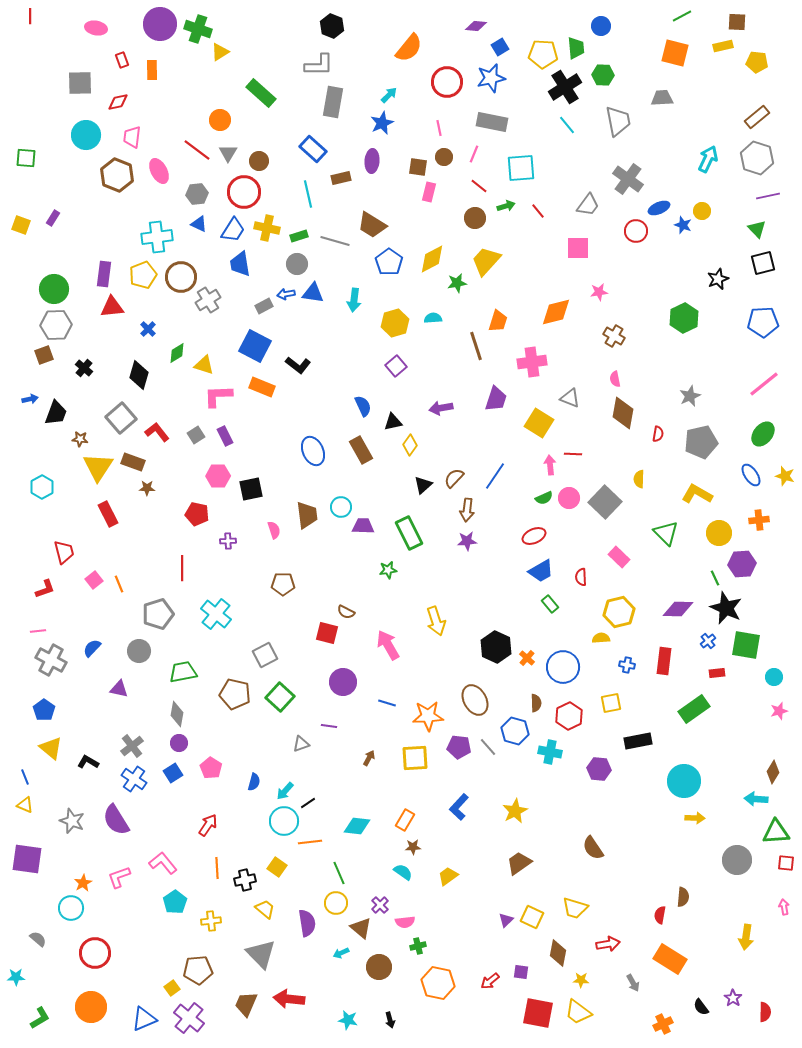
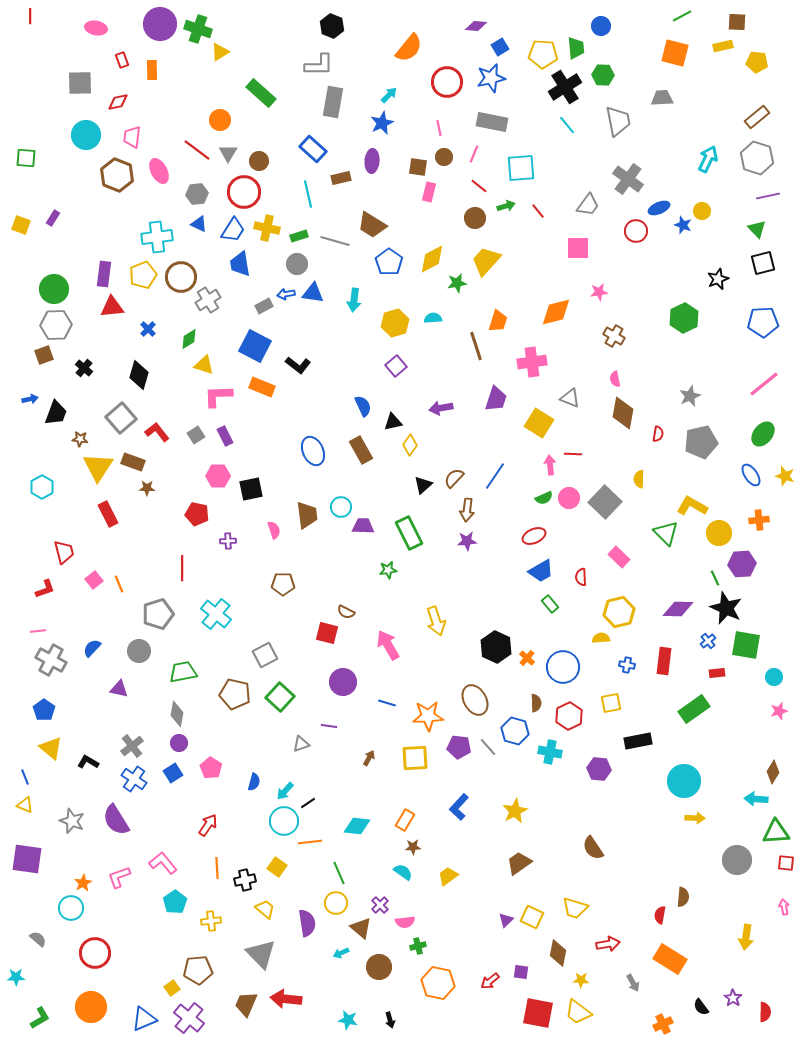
green diamond at (177, 353): moved 12 px right, 14 px up
yellow L-shape at (697, 494): moved 5 px left, 12 px down
red arrow at (289, 999): moved 3 px left
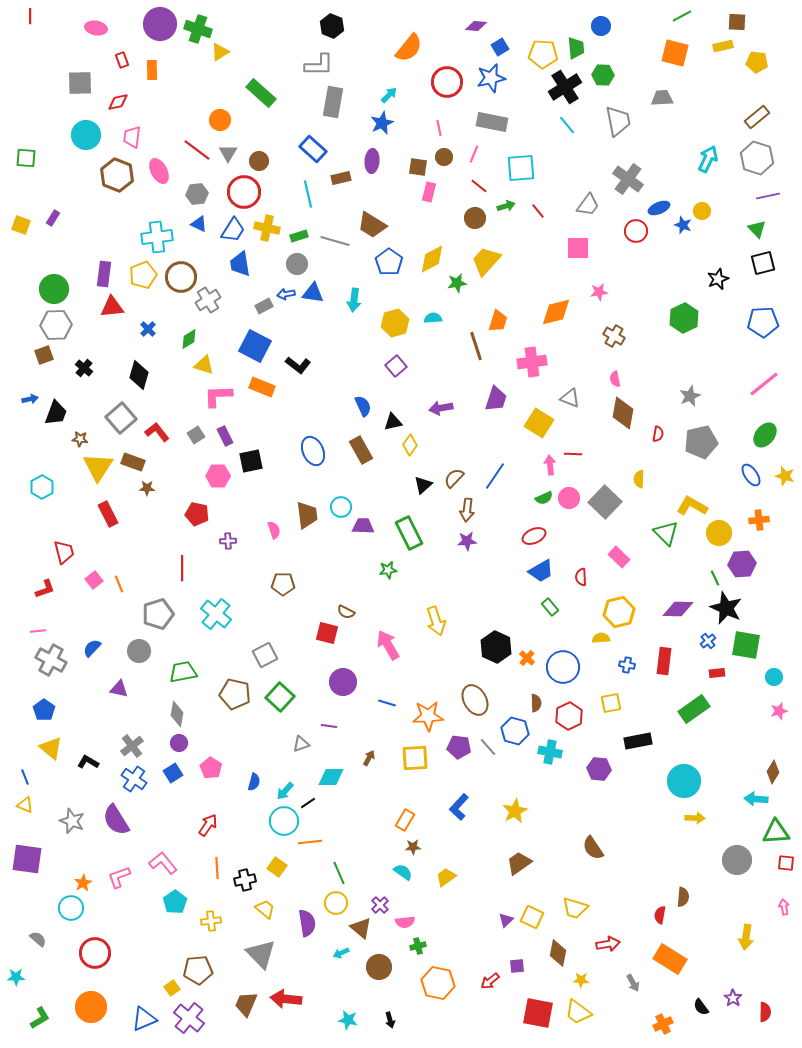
green ellipse at (763, 434): moved 2 px right, 1 px down
black square at (251, 489): moved 28 px up
green rectangle at (550, 604): moved 3 px down
cyan diamond at (357, 826): moved 26 px left, 49 px up; rotated 8 degrees counterclockwise
yellow trapezoid at (448, 876): moved 2 px left, 1 px down
purple square at (521, 972): moved 4 px left, 6 px up; rotated 14 degrees counterclockwise
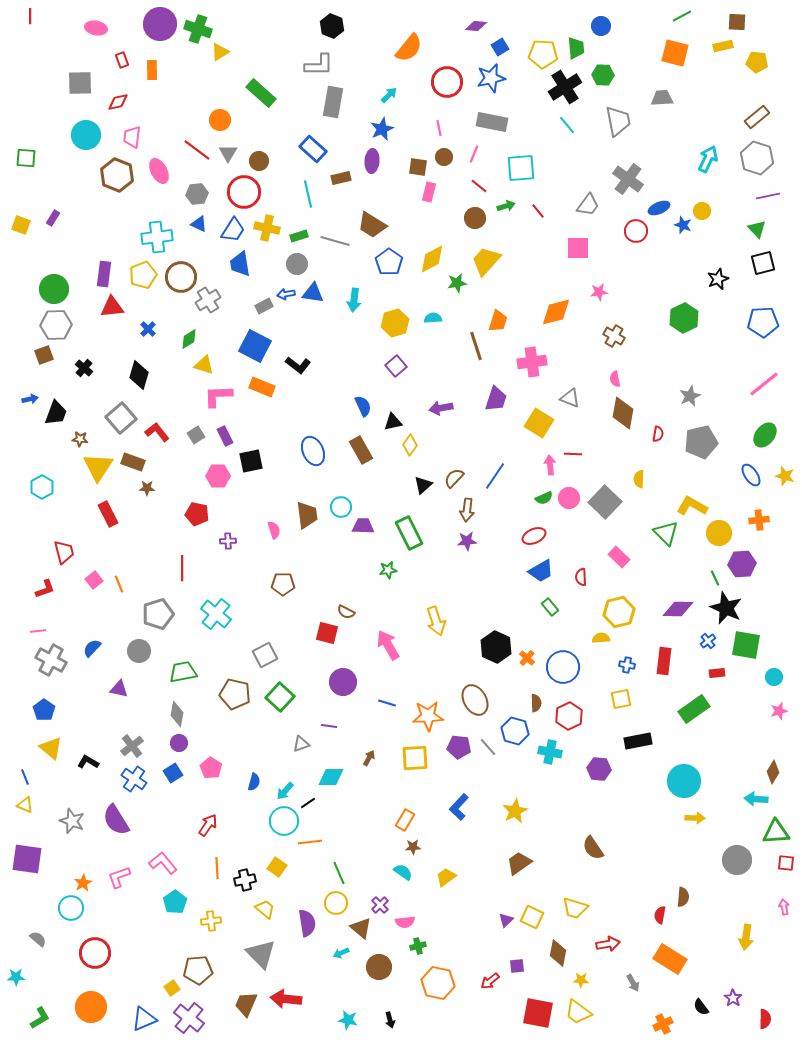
blue star at (382, 123): moved 6 px down
yellow square at (611, 703): moved 10 px right, 4 px up
red semicircle at (765, 1012): moved 7 px down
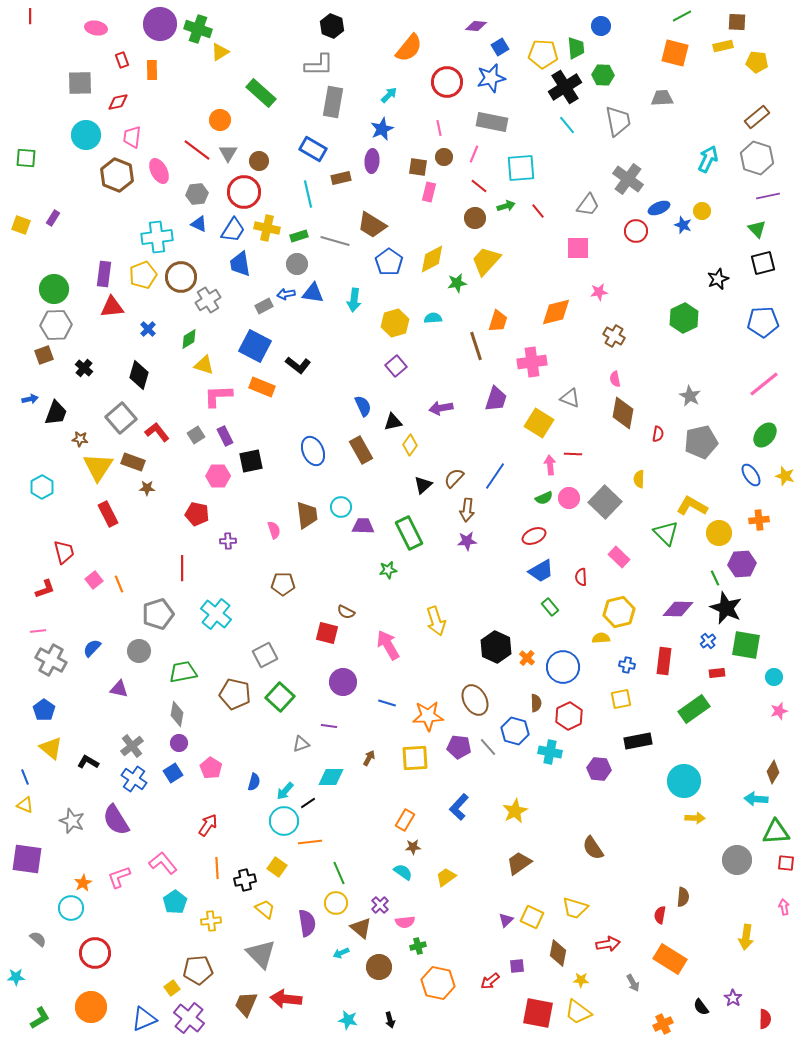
blue rectangle at (313, 149): rotated 12 degrees counterclockwise
gray star at (690, 396): rotated 20 degrees counterclockwise
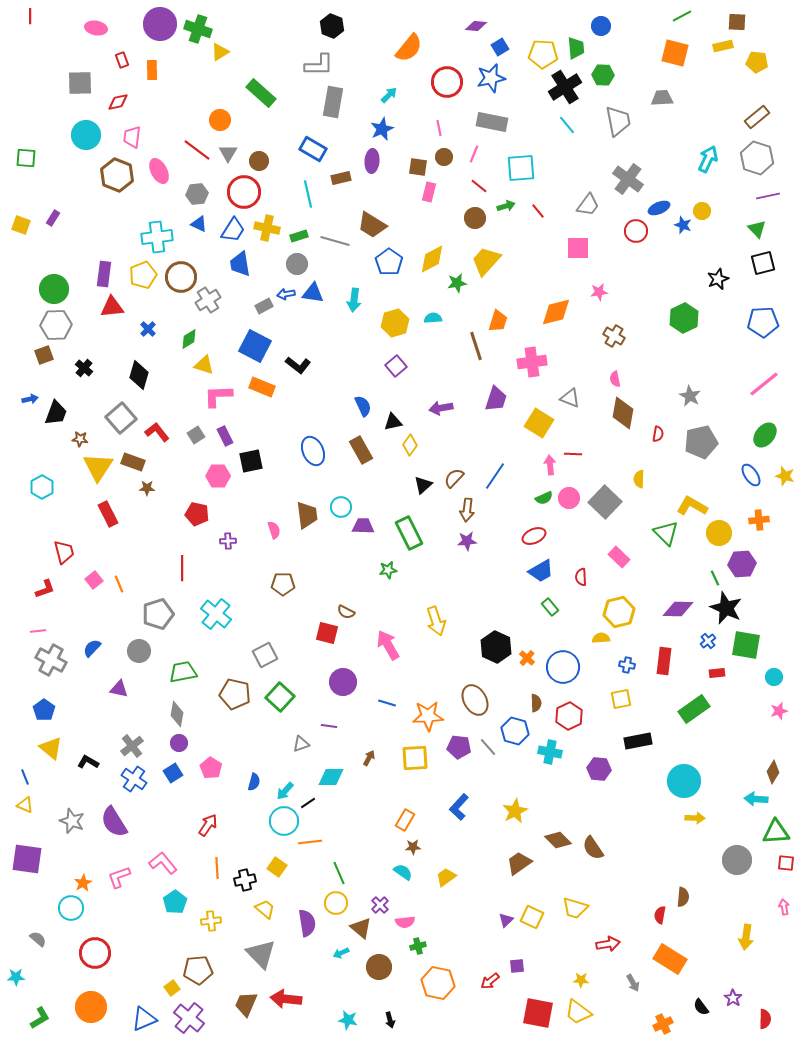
purple semicircle at (116, 820): moved 2 px left, 2 px down
brown diamond at (558, 953): moved 113 px up; rotated 56 degrees counterclockwise
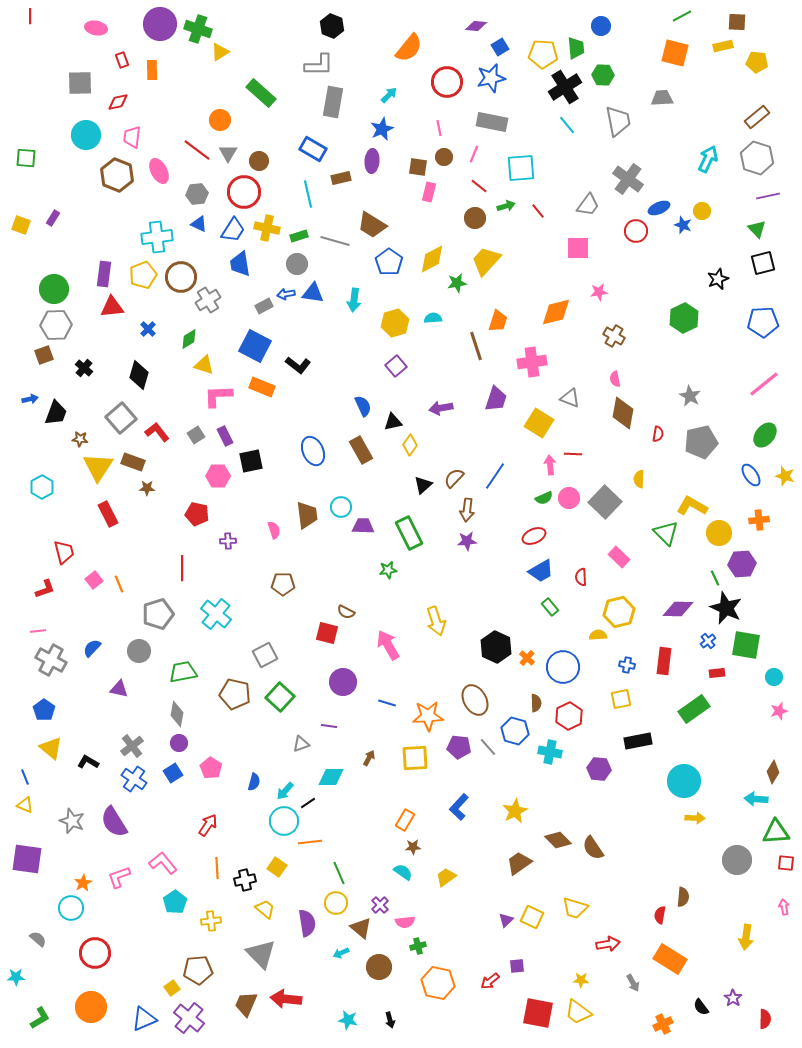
yellow semicircle at (601, 638): moved 3 px left, 3 px up
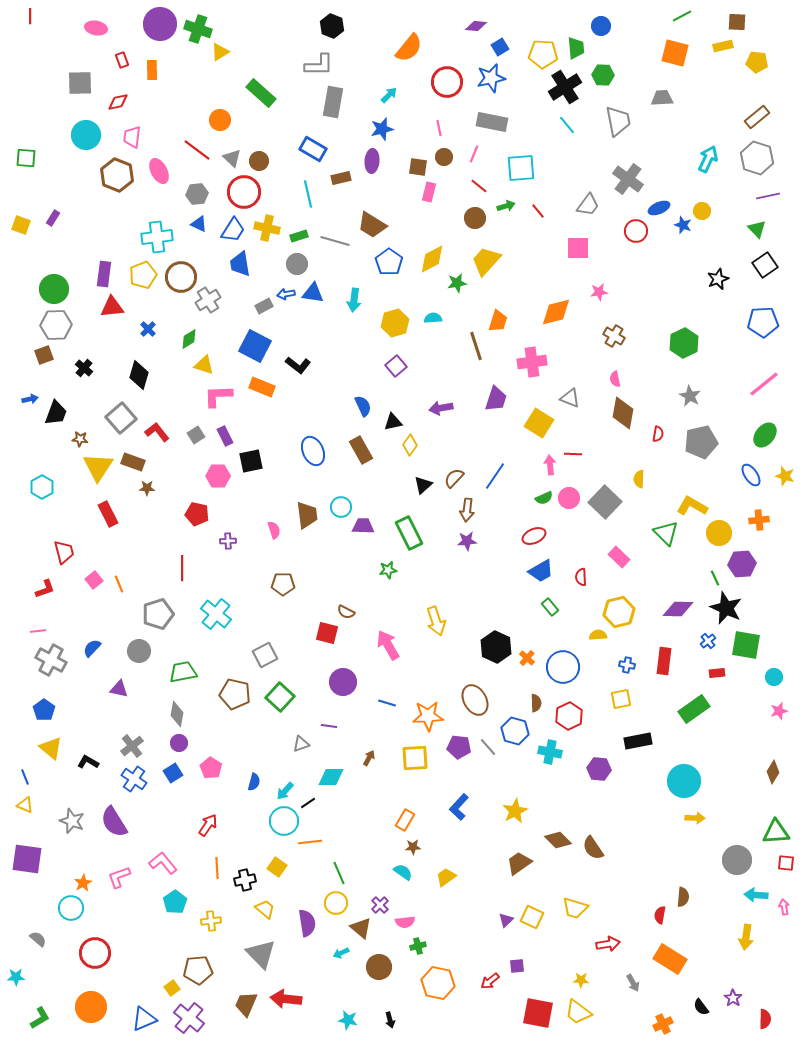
blue star at (382, 129): rotated 10 degrees clockwise
gray triangle at (228, 153): moved 4 px right, 5 px down; rotated 18 degrees counterclockwise
black square at (763, 263): moved 2 px right, 2 px down; rotated 20 degrees counterclockwise
green hexagon at (684, 318): moved 25 px down
cyan arrow at (756, 799): moved 96 px down
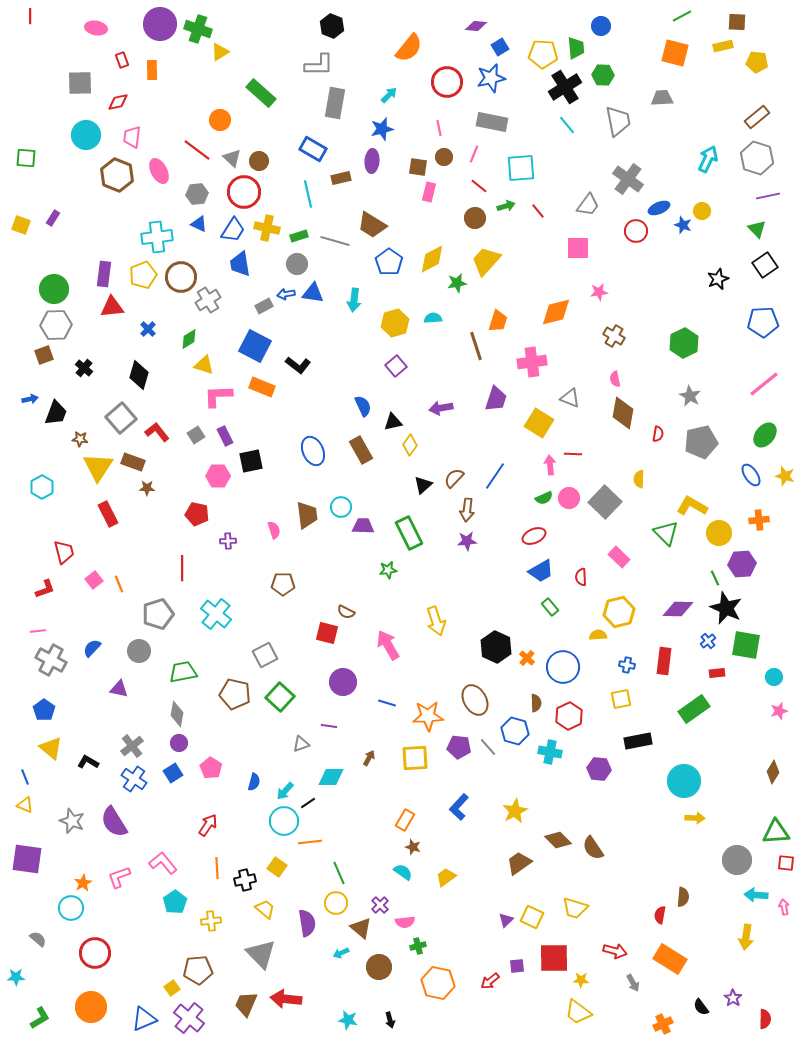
gray rectangle at (333, 102): moved 2 px right, 1 px down
brown star at (413, 847): rotated 21 degrees clockwise
red arrow at (608, 944): moved 7 px right, 7 px down; rotated 25 degrees clockwise
red square at (538, 1013): moved 16 px right, 55 px up; rotated 12 degrees counterclockwise
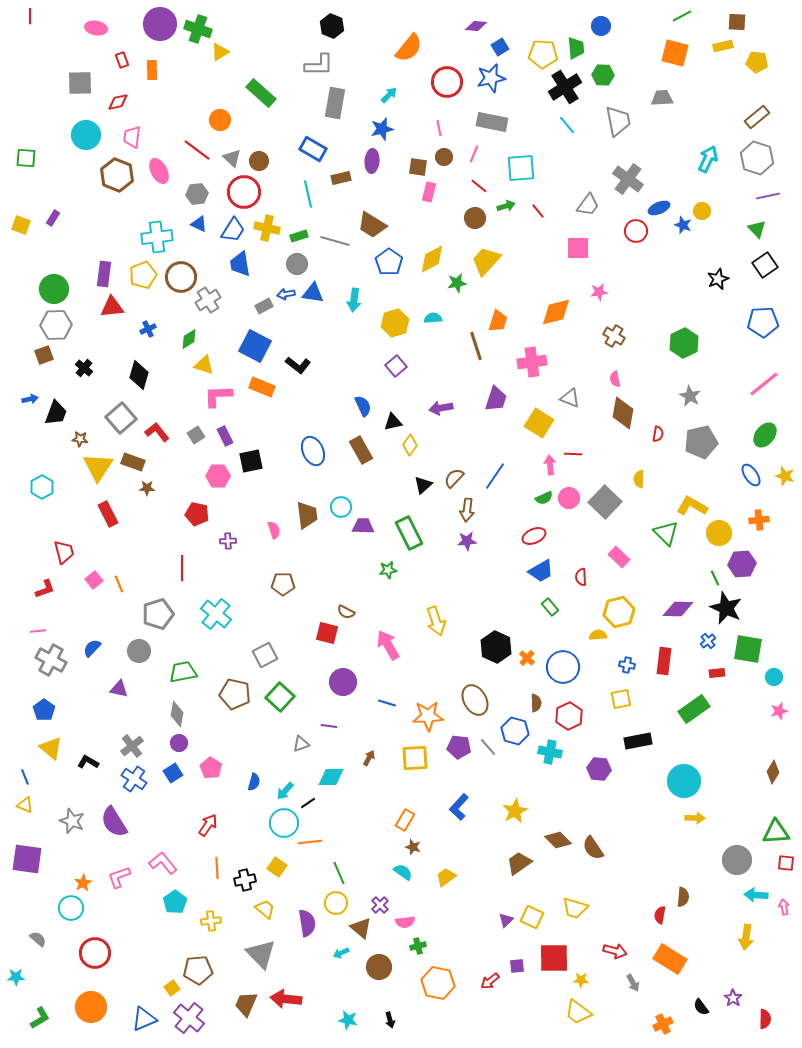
blue cross at (148, 329): rotated 21 degrees clockwise
green square at (746, 645): moved 2 px right, 4 px down
cyan circle at (284, 821): moved 2 px down
